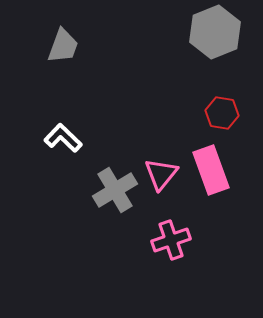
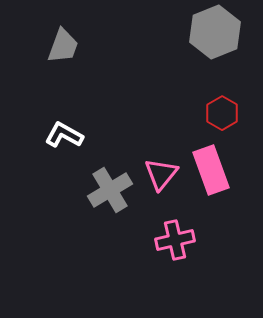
red hexagon: rotated 20 degrees clockwise
white L-shape: moved 1 px right, 3 px up; rotated 15 degrees counterclockwise
gray cross: moved 5 px left
pink cross: moved 4 px right; rotated 6 degrees clockwise
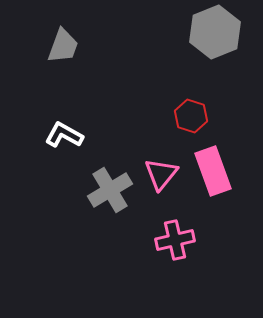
red hexagon: moved 31 px left, 3 px down; rotated 12 degrees counterclockwise
pink rectangle: moved 2 px right, 1 px down
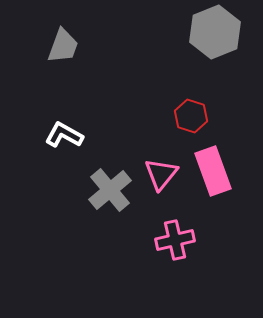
gray cross: rotated 9 degrees counterclockwise
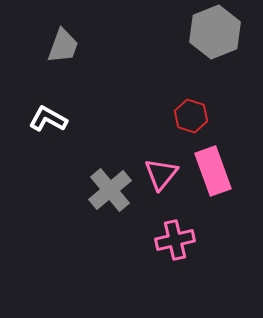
white L-shape: moved 16 px left, 16 px up
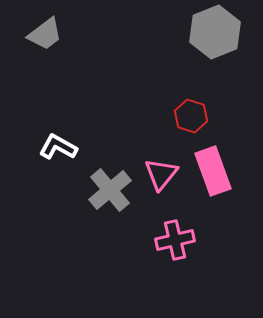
gray trapezoid: moved 18 px left, 12 px up; rotated 33 degrees clockwise
white L-shape: moved 10 px right, 28 px down
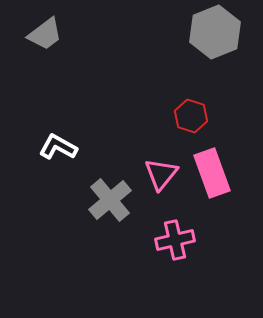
pink rectangle: moved 1 px left, 2 px down
gray cross: moved 10 px down
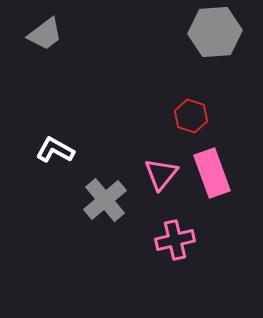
gray hexagon: rotated 18 degrees clockwise
white L-shape: moved 3 px left, 3 px down
gray cross: moved 5 px left
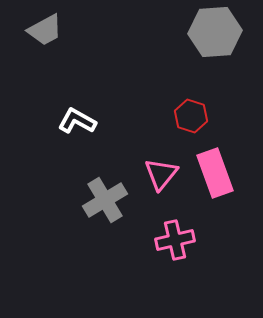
gray trapezoid: moved 4 px up; rotated 9 degrees clockwise
white L-shape: moved 22 px right, 29 px up
pink rectangle: moved 3 px right
gray cross: rotated 9 degrees clockwise
